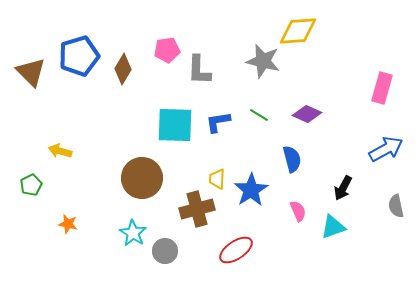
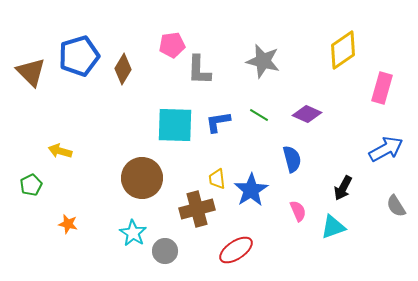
yellow diamond: moved 45 px right, 19 px down; rotated 30 degrees counterclockwise
pink pentagon: moved 5 px right, 5 px up
yellow trapezoid: rotated 10 degrees counterclockwise
gray semicircle: rotated 20 degrees counterclockwise
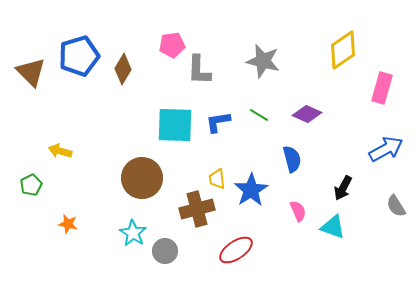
cyan triangle: rotated 40 degrees clockwise
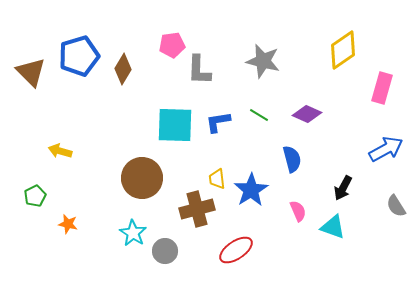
green pentagon: moved 4 px right, 11 px down
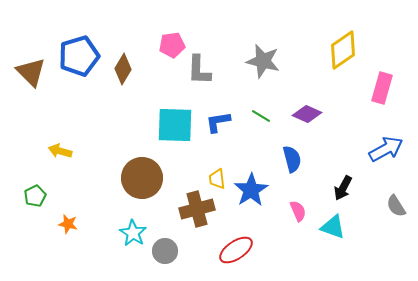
green line: moved 2 px right, 1 px down
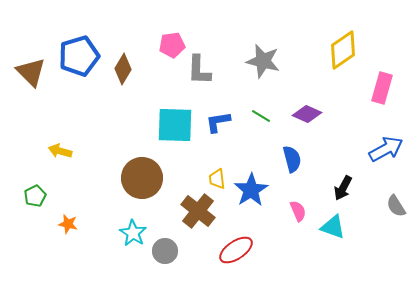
brown cross: moved 1 px right, 2 px down; rotated 36 degrees counterclockwise
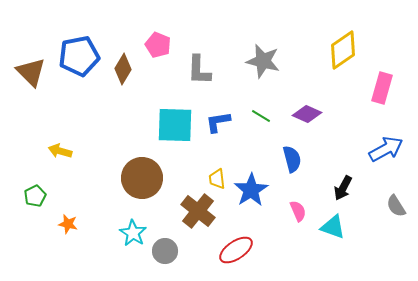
pink pentagon: moved 14 px left; rotated 30 degrees clockwise
blue pentagon: rotated 6 degrees clockwise
